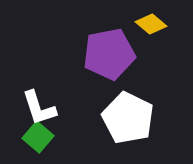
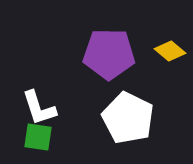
yellow diamond: moved 19 px right, 27 px down
purple pentagon: rotated 12 degrees clockwise
green square: rotated 32 degrees counterclockwise
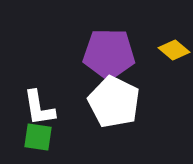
yellow diamond: moved 4 px right, 1 px up
white L-shape: rotated 9 degrees clockwise
white pentagon: moved 14 px left, 16 px up
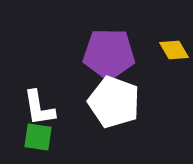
yellow diamond: rotated 20 degrees clockwise
white pentagon: rotated 6 degrees counterclockwise
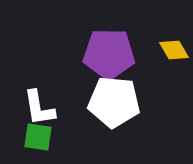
white pentagon: rotated 15 degrees counterclockwise
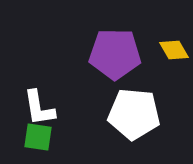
purple pentagon: moved 6 px right
white pentagon: moved 20 px right, 12 px down
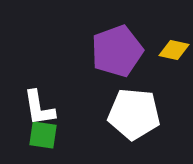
yellow diamond: rotated 48 degrees counterclockwise
purple pentagon: moved 2 px right, 3 px up; rotated 21 degrees counterclockwise
green square: moved 5 px right, 2 px up
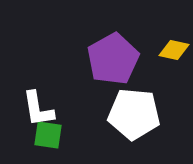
purple pentagon: moved 4 px left, 8 px down; rotated 9 degrees counterclockwise
white L-shape: moved 1 px left, 1 px down
green square: moved 5 px right
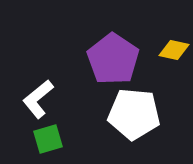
purple pentagon: rotated 9 degrees counterclockwise
white L-shape: moved 10 px up; rotated 60 degrees clockwise
green square: moved 4 px down; rotated 24 degrees counterclockwise
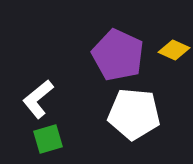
yellow diamond: rotated 12 degrees clockwise
purple pentagon: moved 5 px right, 4 px up; rotated 9 degrees counterclockwise
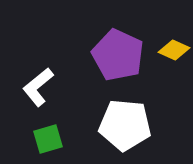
white L-shape: moved 12 px up
white pentagon: moved 9 px left, 11 px down
